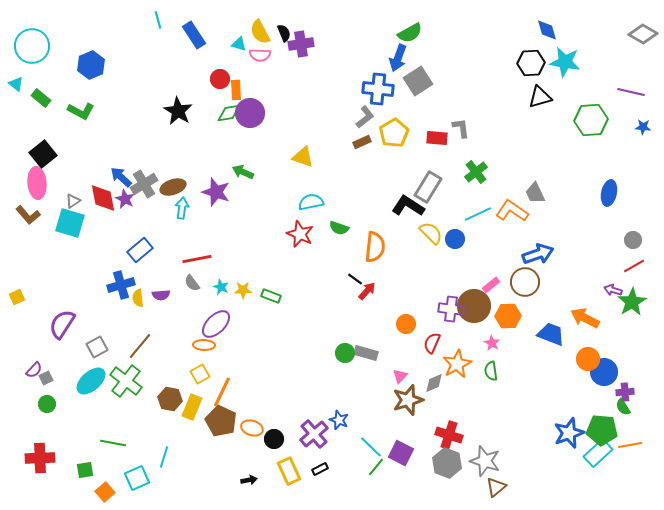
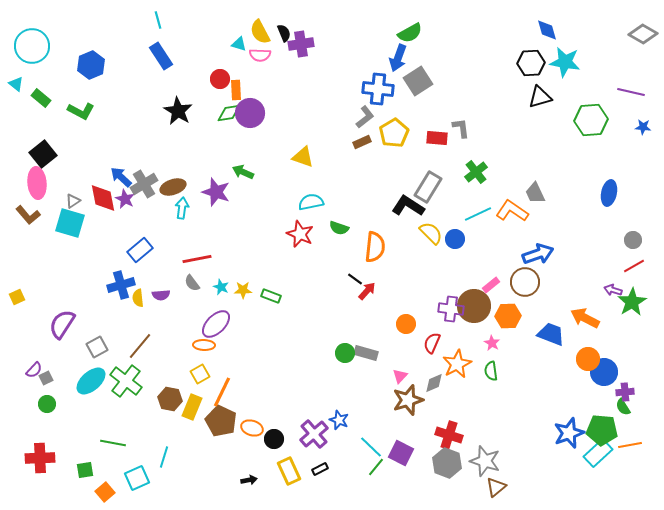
blue rectangle at (194, 35): moved 33 px left, 21 px down
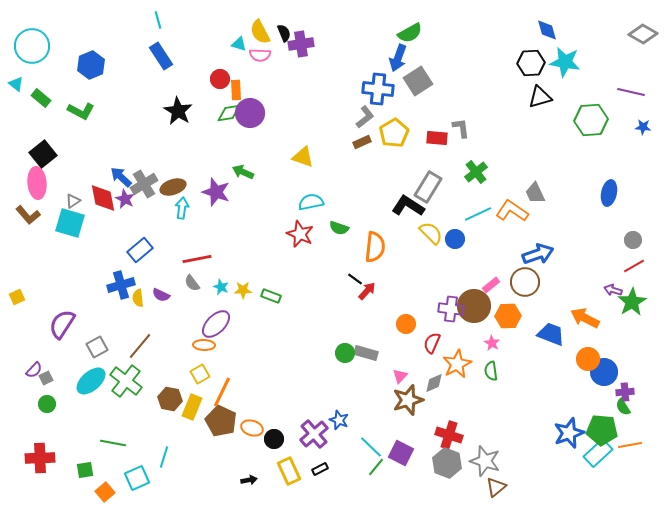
purple semicircle at (161, 295): rotated 30 degrees clockwise
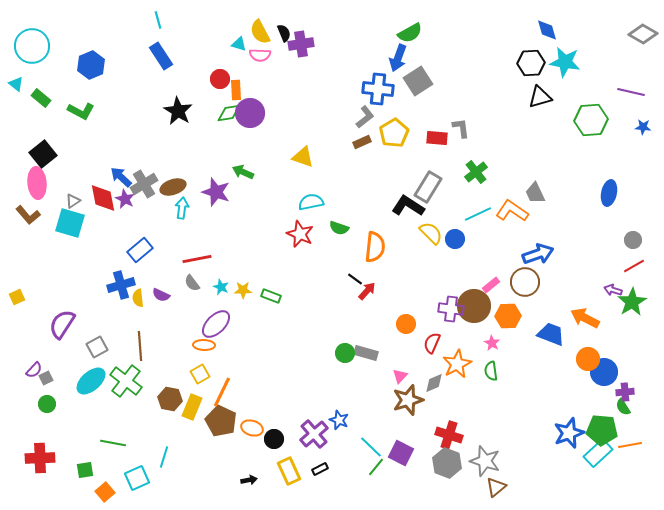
brown line at (140, 346): rotated 44 degrees counterclockwise
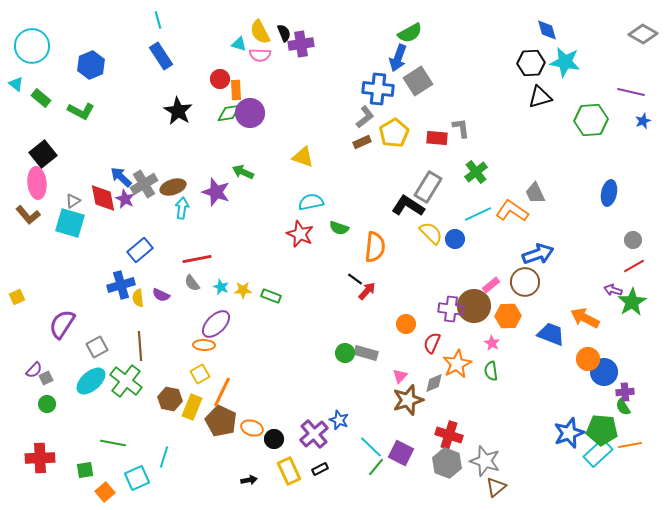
blue star at (643, 127): moved 6 px up; rotated 28 degrees counterclockwise
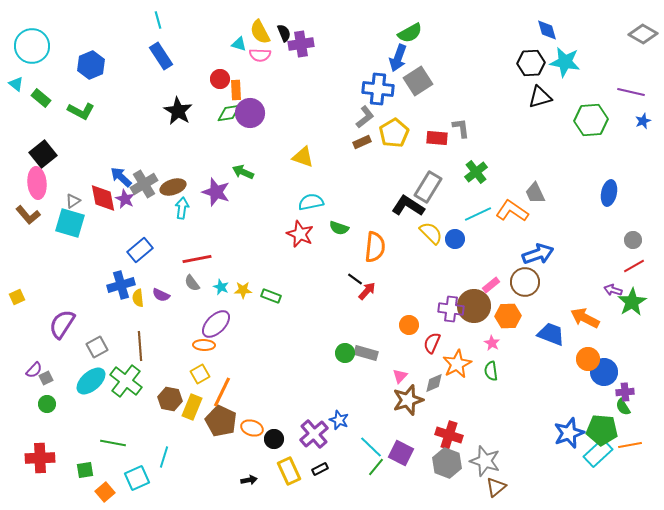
orange circle at (406, 324): moved 3 px right, 1 px down
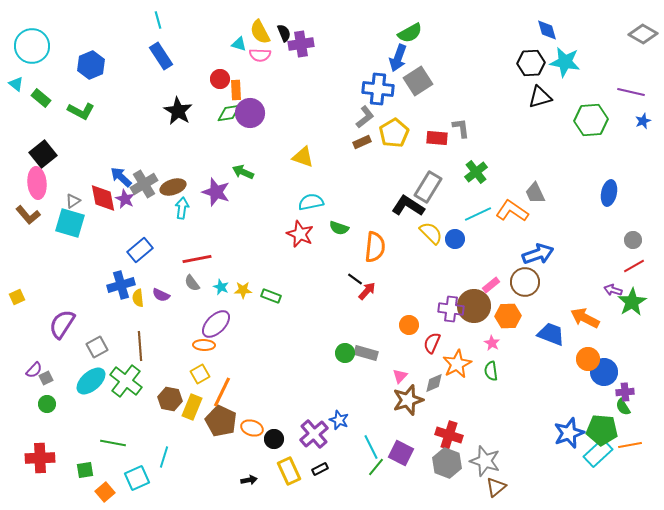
cyan line at (371, 447): rotated 20 degrees clockwise
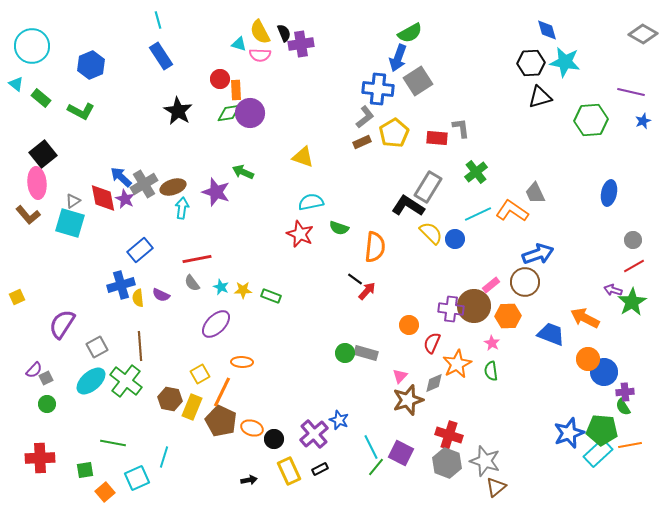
orange ellipse at (204, 345): moved 38 px right, 17 px down
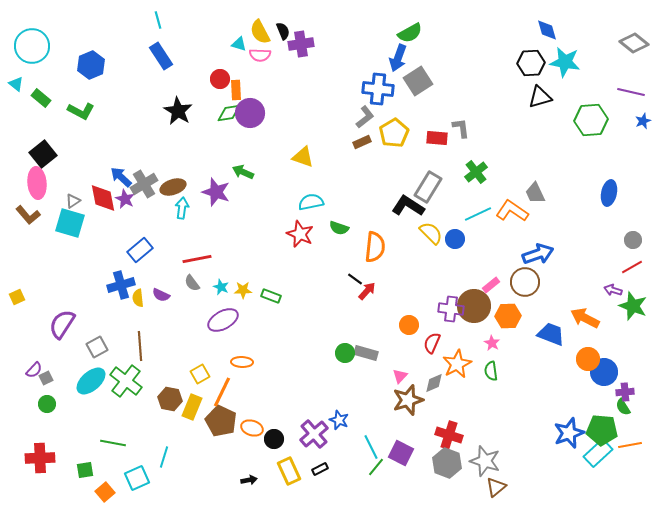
black semicircle at (284, 33): moved 1 px left, 2 px up
gray diamond at (643, 34): moved 9 px left, 9 px down; rotated 8 degrees clockwise
red line at (634, 266): moved 2 px left, 1 px down
green star at (632, 302): moved 1 px right, 4 px down; rotated 20 degrees counterclockwise
purple ellipse at (216, 324): moved 7 px right, 4 px up; rotated 16 degrees clockwise
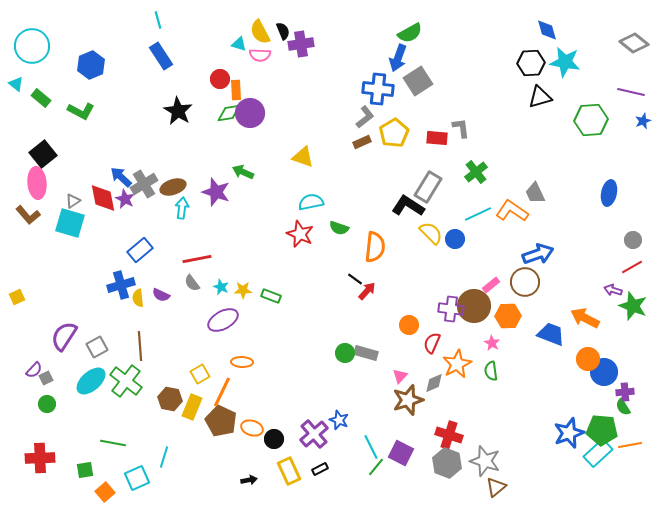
purple semicircle at (62, 324): moved 2 px right, 12 px down
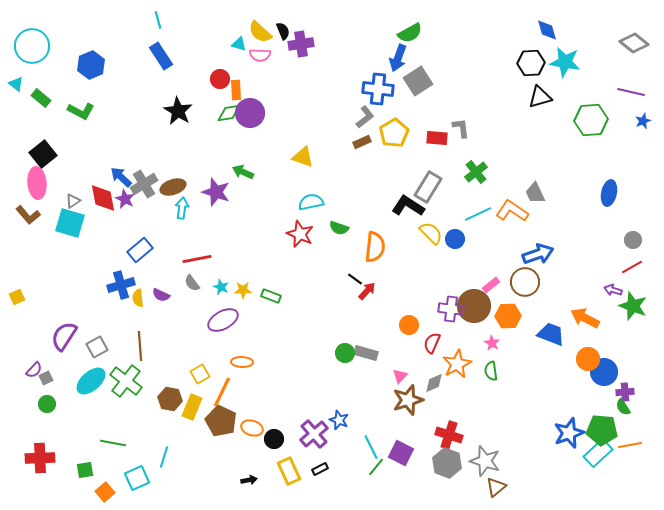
yellow semicircle at (260, 32): rotated 20 degrees counterclockwise
